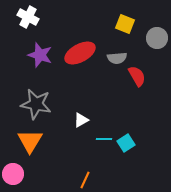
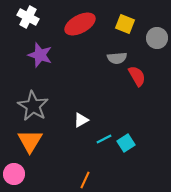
red ellipse: moved 29 px up
gray star: moved 3 px left, 2 px down; rotated 20 degrees clockwise
cyan line: rotated 28 degrees counterclockwise
pink circle: moved 1 px right
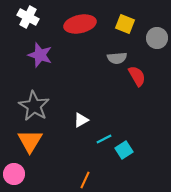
red ellipse: rotated 16 degrees clockwise
gray star: moved 1 px right
cyan square: moved 2 px left, 7 px down
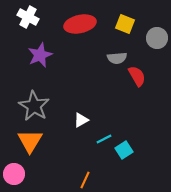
purple star: rotated 30 degrees clockwise
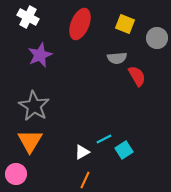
red ellipse: rotated 56 degrees counterclockwise
white triangle: moved 1 px right, 32 px down
pink circle: moved 2 px right
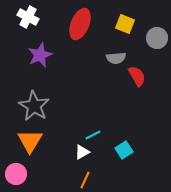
gray semicircle: moved 1 px left
cyan line: moved 11 px left, 4 px up
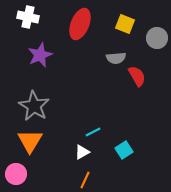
white cross: rotated 15 degrees counterclockwise
cyan line: moved 3 px up
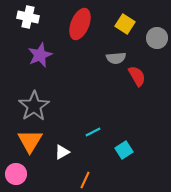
yellow square: rotated 12 degrees clockwise
gray star: rotated 8 degrees clockwise
white triangle: moved 20 px left
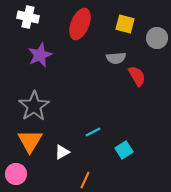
yellow square: rotated 18 degrees counterclockwise
